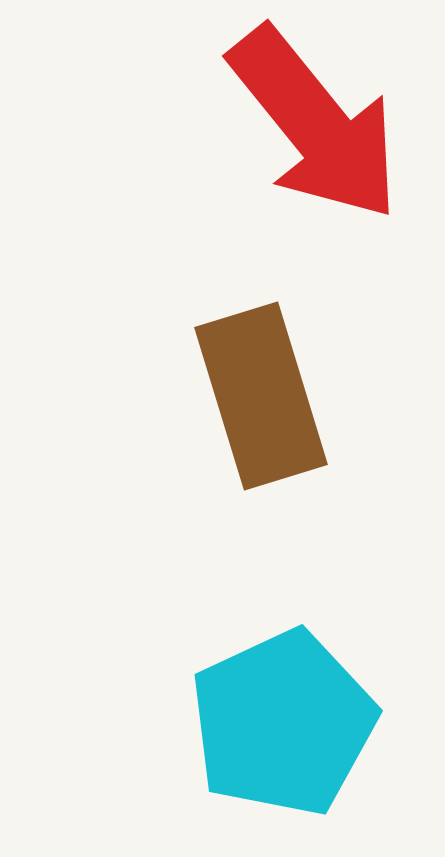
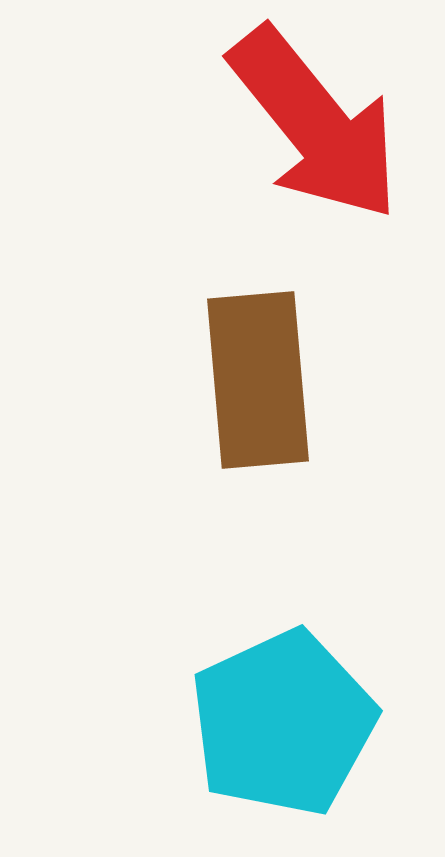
brown rectangle: moved 3 px left, 16 px up; rotated 12 degrees clockwise
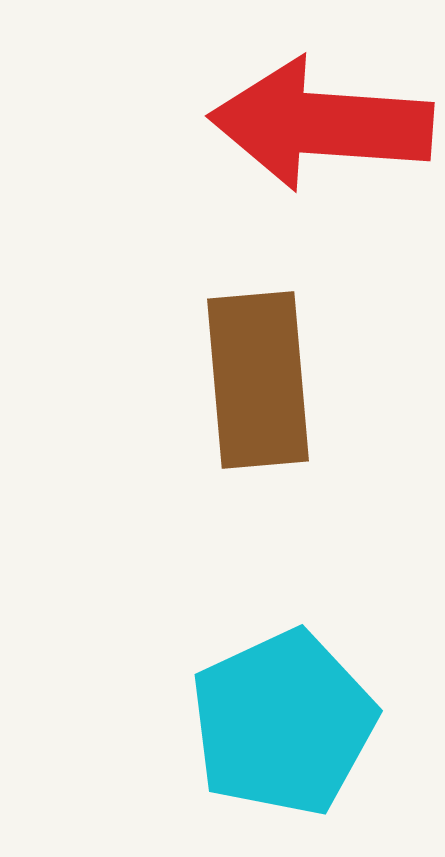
red arrow: moved 6 px right; rotated 133 degrees clockwise
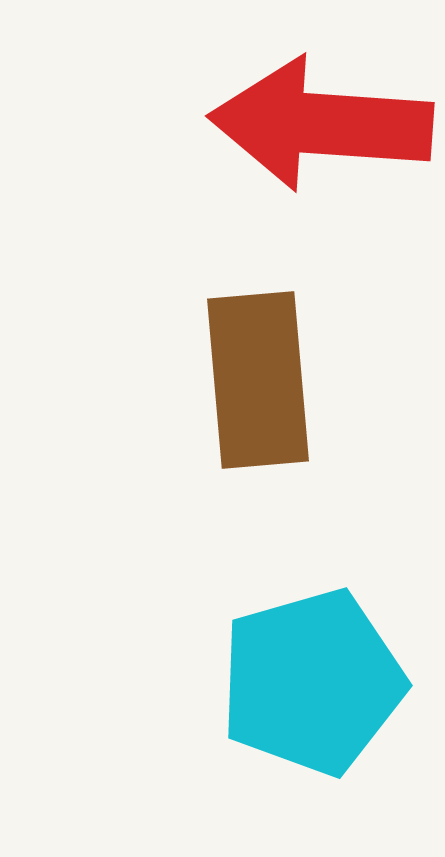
cyan pentagon: moved 29 px right, 41 px up; rotated 9 degrees clockwise
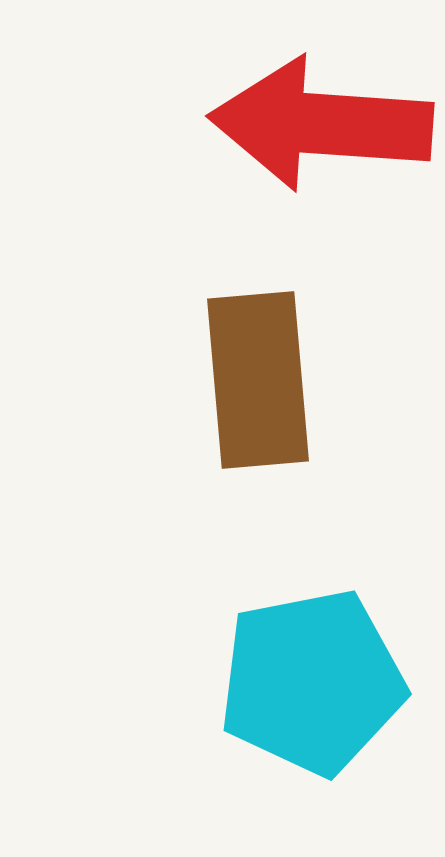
cyan pentagon: rotated 5 degrees clockwise
